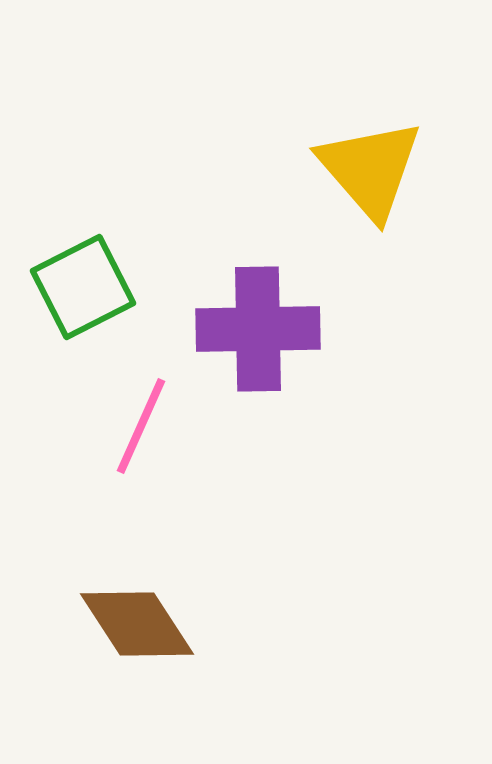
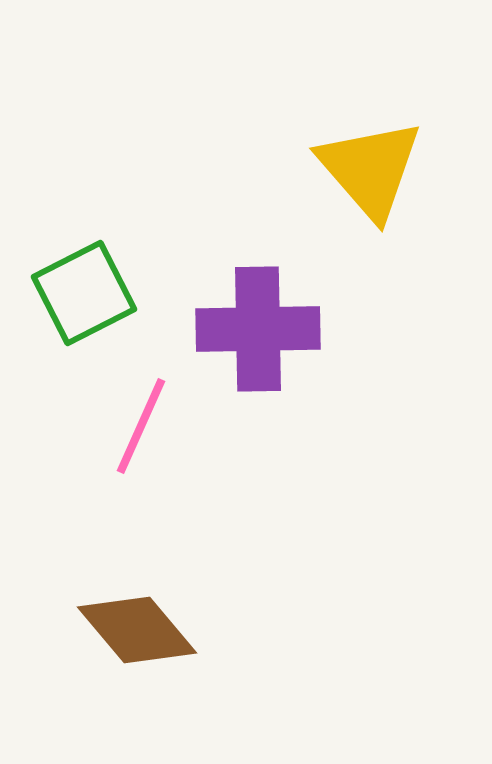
green square: moved 1 px right, 6 px down
brown diamond: moved 6 px down; rotated 7 degrees counterclockwise
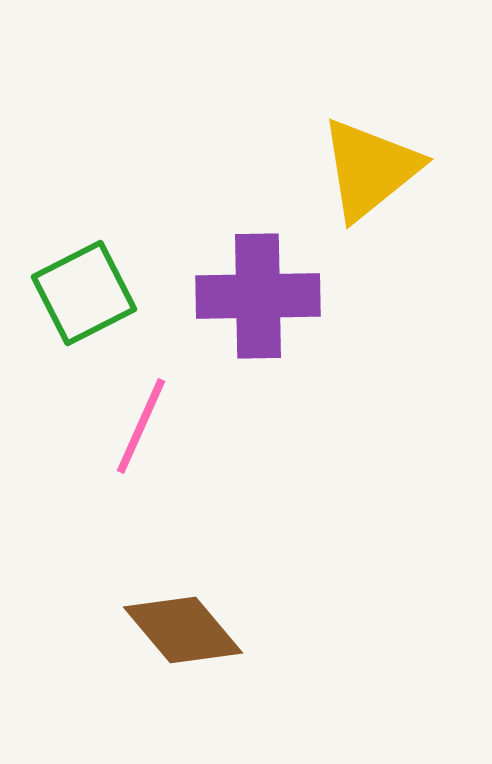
yellow triangle: rotated 32 degrees clockwise
purple cross: moved 33 px up
brown diamond: moved 46 px right
